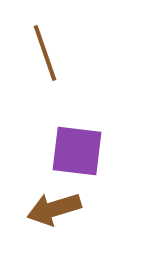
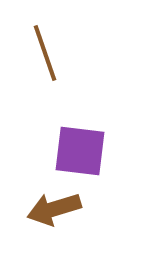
purple square: moved 3 px right
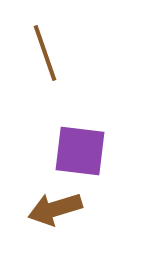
brown arrow: moved 1 px right
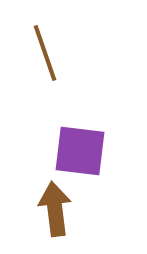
brown arrow: rotated 100 degrees clockwise
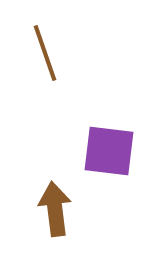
purple square: moved 29 px right
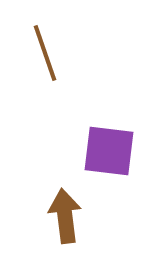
brown arrow: moved 10 px right, 7 px down
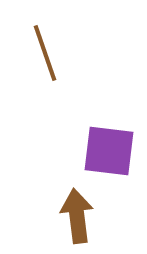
brown arrow: moved 12 px right
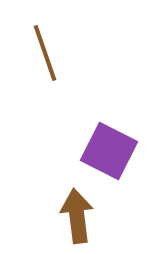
purple square: rotated 20 degrees clockwise
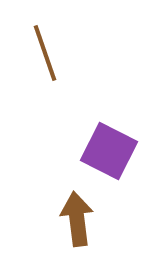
brown arrow: moved 3 px down
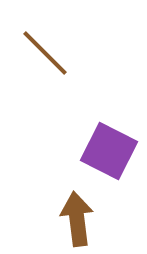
brown line: rotated 26 degrees counterclockwise
